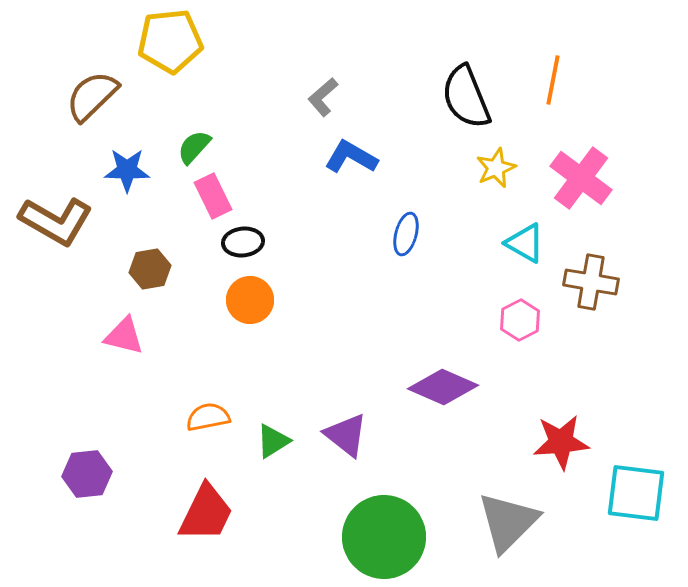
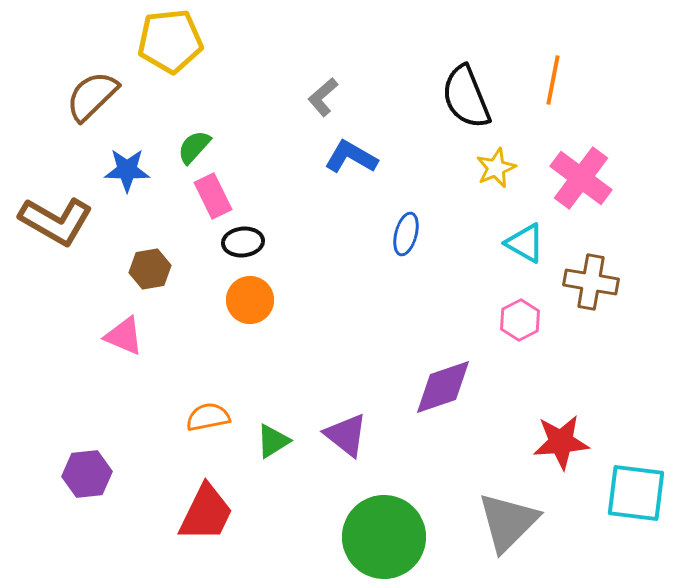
pink triangle: rotated 9 degrees clockwise
purple diamond: rotated 42 degrees counterclockwise
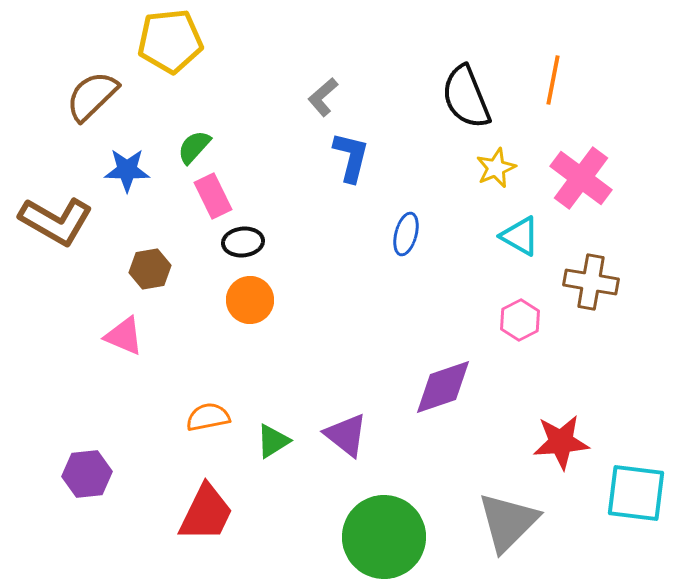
blue L-shape: rotated 74 degrees clockwise
cyan triangle: moved 5 px left, 7 px up
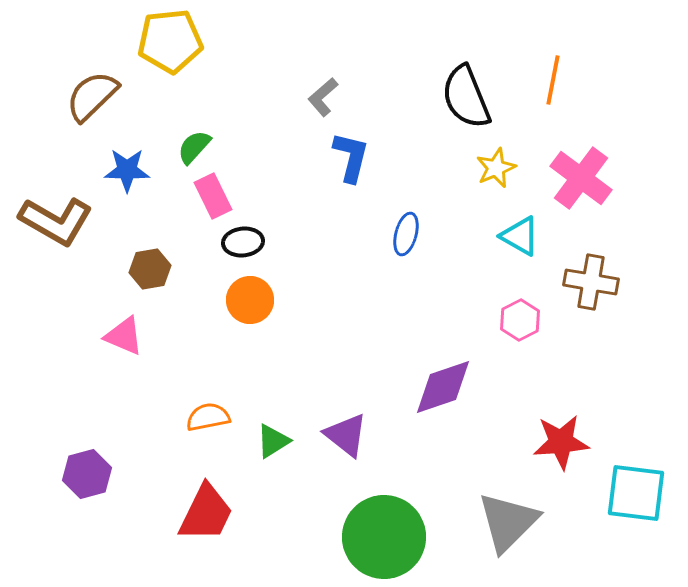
purple hexagon: rotated 9 degrees counterclockwise
